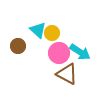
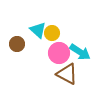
brown circle: moved 1 px left, 2 px up
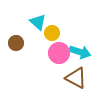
cyan triangle: moved 8 px up
brown circle: moved 1 px left, 1 px up
cyan arrow: rotated 15 degrees counterclockwise
brown triangle: moved 9 px right, 4 px down
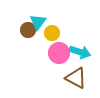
cyan triangle: rotated 24 degrees clockwise
brown circle: moved 12 px right, 13 px up
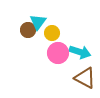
pink circle: moved 1 px left
brown triangle: moved 9 px right
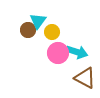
cyan triangle: moved 1 px up
yellow circle: moved 1 px up
cyan arrow: moved 3 px left
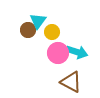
brown triangle: moved 14 px left, 4 px down
